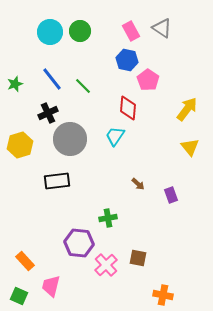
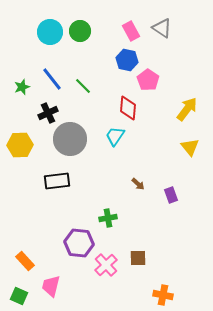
green star: moved 7 px right, 3 px down
yellow hexagon: rotated 15 degrees clockwise
brown square: rotated 12 degrees counterclockwise
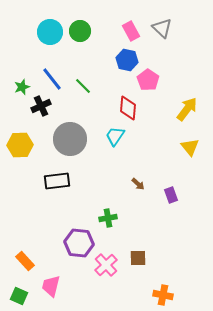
gray triangle: rotated 10 degrees clockwise
black cross: moved 7 px left, 7 px up
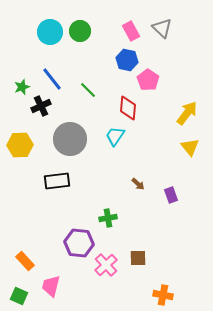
green line: moved 5 px right, 4 px down
yellow arrow: moved 4 px down
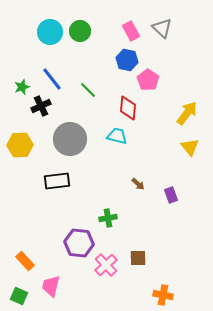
cyan trapezoid: moved 2 px right; rotated 70 degrees clockwise
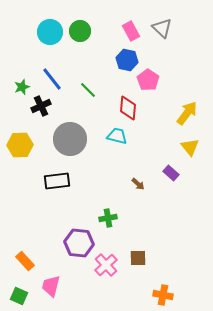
purple rectangle: moved 22 px up; rotated 28 degrees counterclockwise
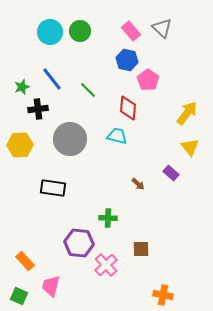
pink rectangle: rotated 12 degrees counterclockwise
black cross: moved 3 px left, 3 px down; rotated 18 degrees clockwise
black rectangle: moved 4 px left, 7 px down; rotated 15 degrees clockwise
green cross: rotated 12 degrees clockwise
brown square: moved 3 px right, 9 px up
